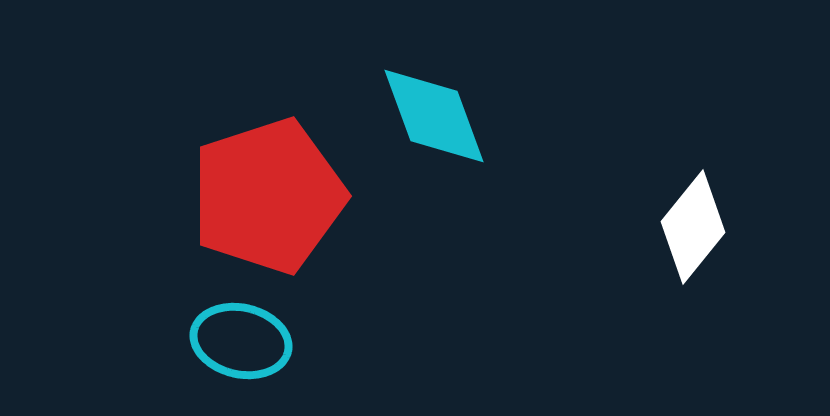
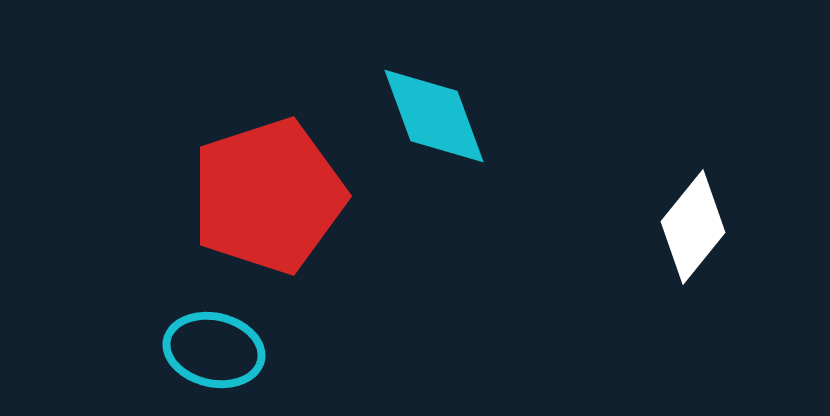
cyan ellipse: moved 27 px left, 9 px down
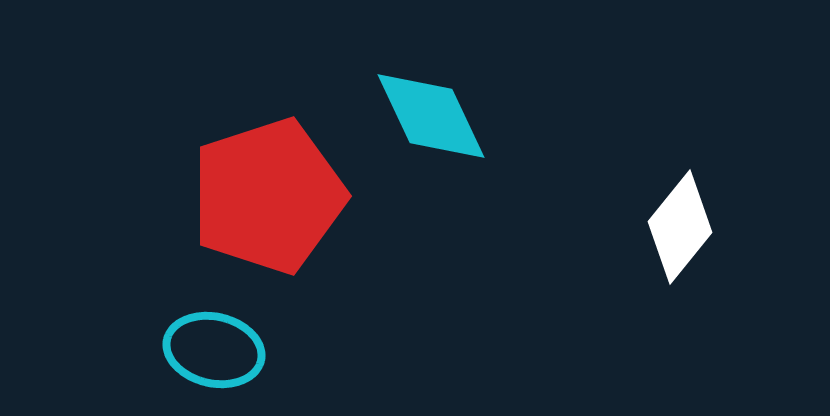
cyan diamond: moved 3 px left; rotated 5 degrees counterclockwise
white diamond: moved 13 px left
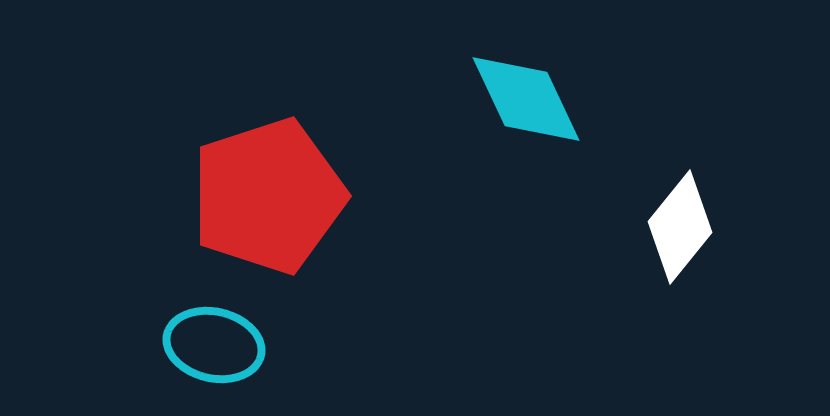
cyan diamond: moved 95 px right, 17 px up
cyan ellipse: moved 5 px up
